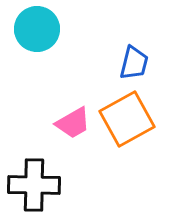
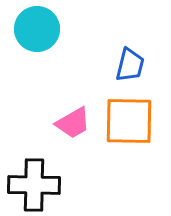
blue trapezoid: moved 4 px left, 2 px down
orange square: moved 2 px right, 2 px down; rotated 30 degrees clockwise
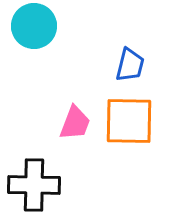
cyan circle: moved 3 px left, 3 px up
pink trapezoid: moved 2 px right; rotated 39 degrees counterclockwise
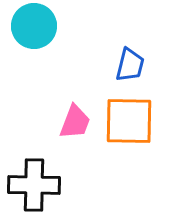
pink trapezoid: moved 1 px up
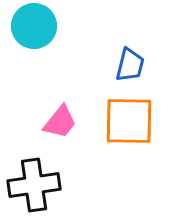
pink trapezoid: moved 15 px left; rotated 18 degrees clockwise
black cross: rotated 9 degrees counterclockwise
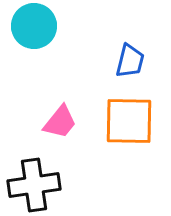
blue trapezoid: moved 4 px up
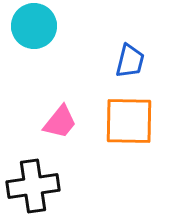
black cross: moved 1 px left, 1 px down
